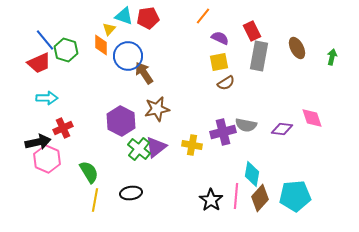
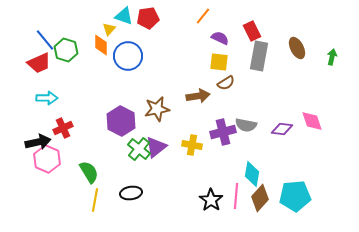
yellow square: rotated 18 degrees clockwise
brown arrow: moved 54 px right, 23 px down; rotated 115 degrees clockwise
pink diamond: moved 3 px down
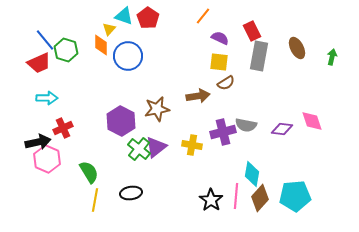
red pentagon: rotated 30 degrees counterclockwise
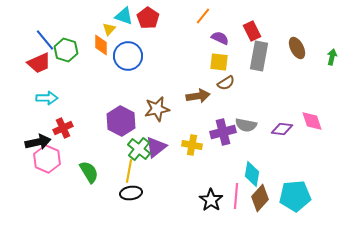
yellow line: moved 34 px right, 29 px up
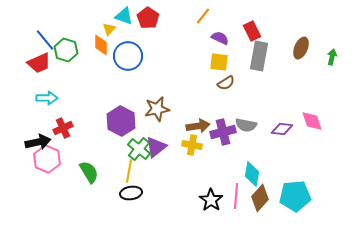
brown ellipse: moved 4 px right; rotated 50 degrees clockwise
brown arrow: moved 30 px down
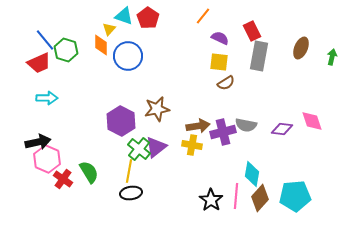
red cross: moved 51 px down; rotated 30 degrees counterclockwise
